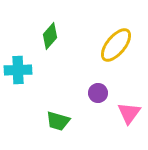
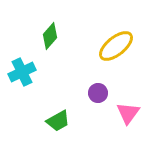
yellow ellipse: moved 1 px down; rotated 12 degrees clockwise
cyan cross: moved 4 px right, 2 px down; rotated 24 degrees counterclockwise
pink triangle: moved 1 px left
green trapezoid: rotated 45 degrees counterclockwise
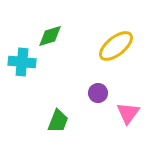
green diamond: rotated 32 degrees clockwise
cyan cross: moved 10 px up; rotated 32 degrees clockwise
green trapezoid: rotated 40 degrees counterclockwise
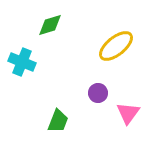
green diamond: moved 11 px up
cyan cross: rotated 16 degrees clockwise
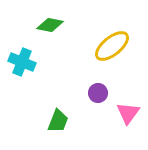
green diamond: rotated 28 degrees clockwise
yellow ellipse: moved 4 px left
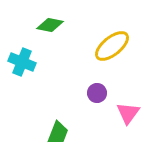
purple circle: moved 1 px left
green trapezoid: moved 12 px down
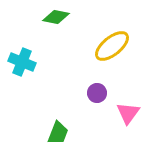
green diamond: moved 6 px right, 8 px up
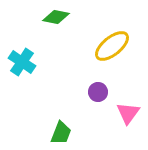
cyan cross: rotated 12 degrees clockwise
purple circle: moved 1 px right, 1 px up
green trapezoid: moved 3 px right
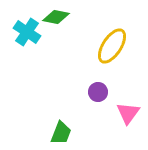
yellow ellipse: rotated 18 degrees counterclockwise
cyan cross: moved 5 px right, 30 px up
